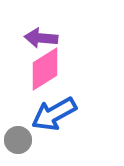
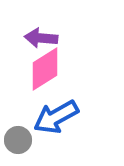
blue arrow: moved 2 px right, 3 px down
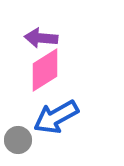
pink diamond: moved 1 px down
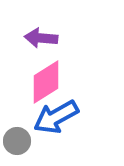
pink diamond: moved 1 px right, 12 px down
gray circle: moved 1 px left, 1 px down
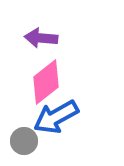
pink diamond: rotated 6 degrees counterclockwise
gray circle: moved 7 px right
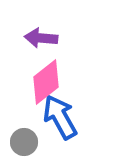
blue arrow: moved 4 px right; rotated 90 degrees clockwise
gray circle: moved 1 px down
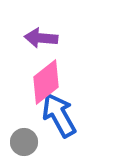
blue arrow: moved 1 px left, 2 px up
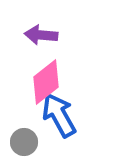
purple arrow: moved 3 px up
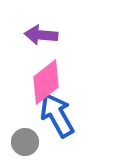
blue arrow: moved 2 px left
gray circle: moved 1 px right
